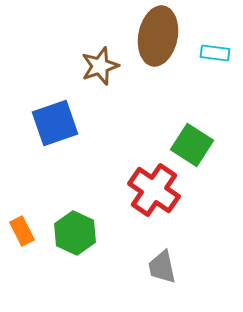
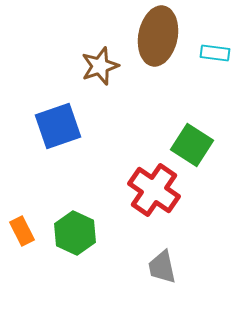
blue square: moved 3 px right, 3 px down
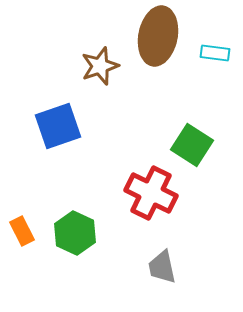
red cross: moved 3 px left, 3 px down; rotated 9 degrees counterclockwise
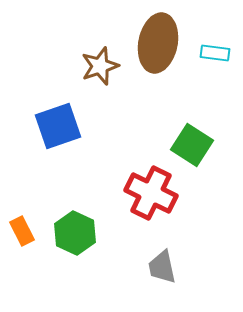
brown ellipse: moved 7 px down
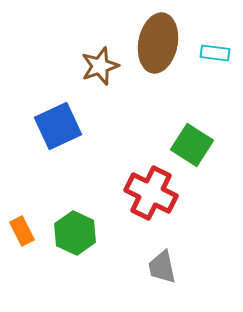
blue square: rotated 6 degrees counterclockwise
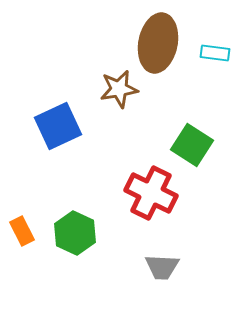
brown star: moved 19 px right, 23 px down; rotated 9 degrees clockwise
gray trapezoid: rotated 75 degrees counterclockwise
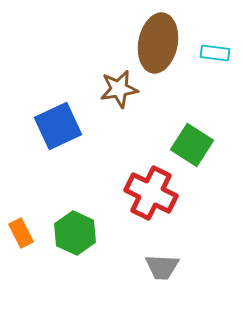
orange rectangle: moved 1 px left, 2 px down
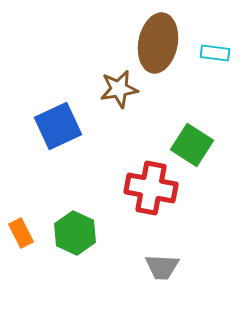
red cross: moved 5 px up; rotated 15 degrees counterclockwise
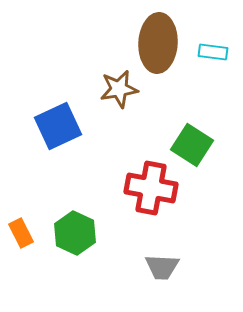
brown ellipse: rotated 8 degrees counterclockwise
cyan rectangle: moved 2 px left, 1 px up
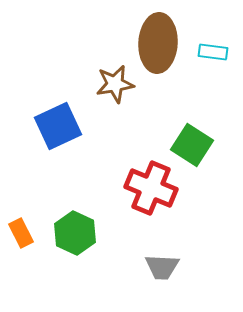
brown star: moved 4 px left, 5 px up
red cross: rotated 12 degrees clockwise
